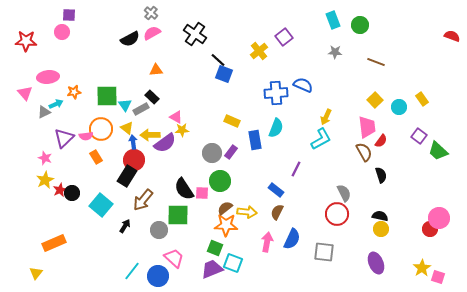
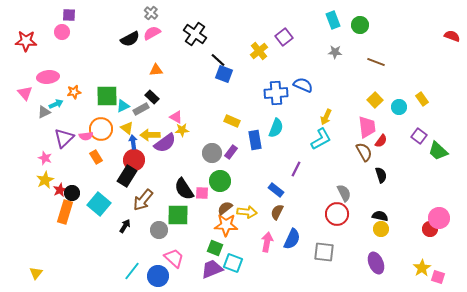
cyan triangle at (125, 105): moved 2 px left, 1 px down; rotated 40 degrees clockwise
cyan square at (101, 205): moved 2 px left, 1 px up
orange rectangle at (54, 243): moved 11 px right, 31 px up; rotated 50 degrees counterclockwise
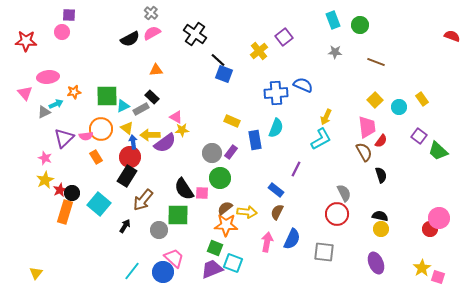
red circle at (134, 160): moved 4 px left, 3 px up
green circle at (220, 181): moved 3 px up
blue circle at (158, 276): moved 5 px right, 4 px up
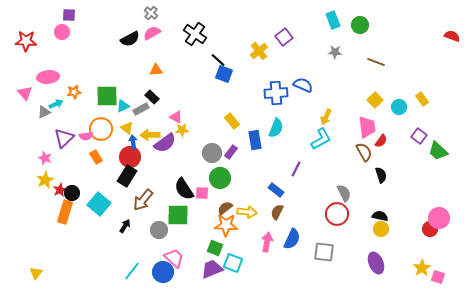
yellow rectangle at (232, 121): rotated 28 degrees clockwise
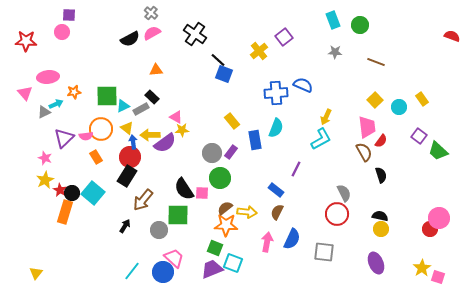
red star at (60, 190): rotated 16 degrees counterclockwise
cyan square at (99, 204): moved 6 px left, 11 px up
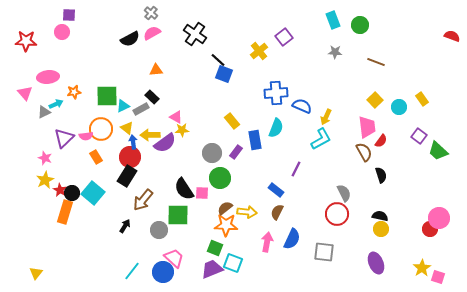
blue semicircle at (303, 85): moved 1 px left, 21 px down
purple rectangle at (231, 152): moved 5 px right
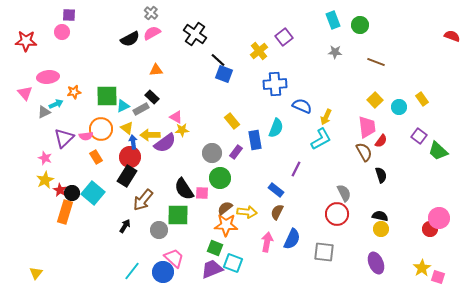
blue cross at (276, 93): moved 1 px left, 9 px up
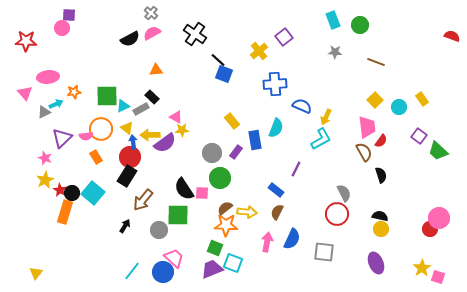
pink circle at (62, 32): moved 4 px up
purple triangle at (64, 138): moved 2 px left
